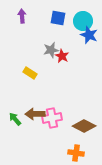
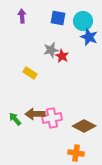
blue star: moved 2 px down
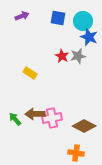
purple arrow: rotated 72 degrees clockwise
gray star: moved 27 px right, 6 px down
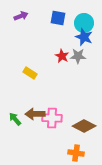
purple arrow: moved 1 px left
cyan circle: moved 1 px right, 2 px down
blue star: moved 5 px left
gray star: rotated 14 degrees clockwise
pink cross: rotated 12 degrees clockwise
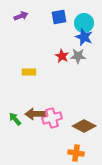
blue square: moved 1 px right, 1 px up; rotated 21 degrees counterclockwise
yellow rectangle: moved 1 px left, 1 px up; rotated 32 degrees counterclockwise
pink cross: rotated 18 degrees counterclockwise
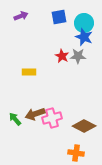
brown arrow: rotated 18 degrees counterclockwise
